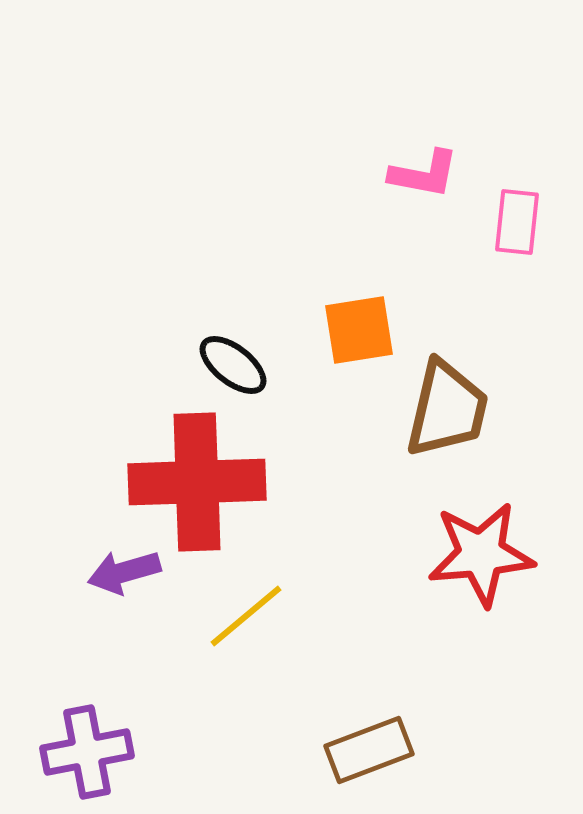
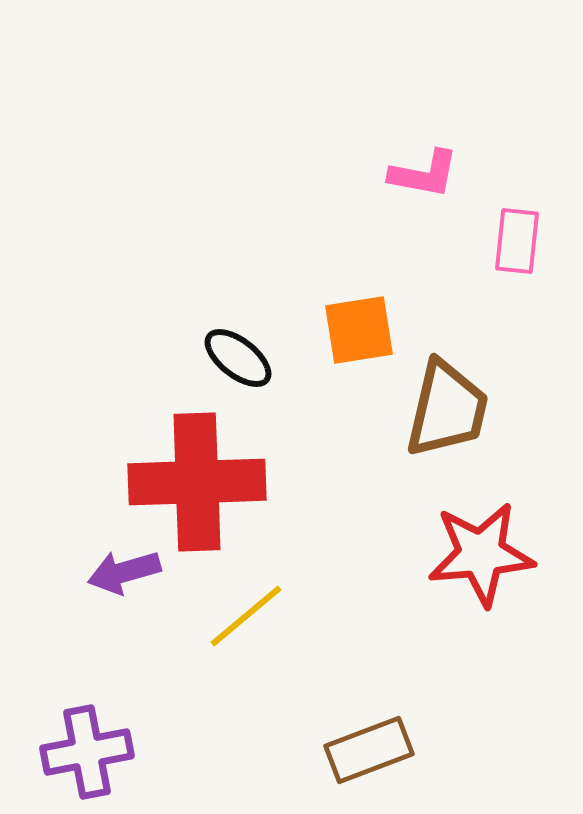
pink rectangle: moved 19 px down
black ellipse: moved 5 px right, 7 px up
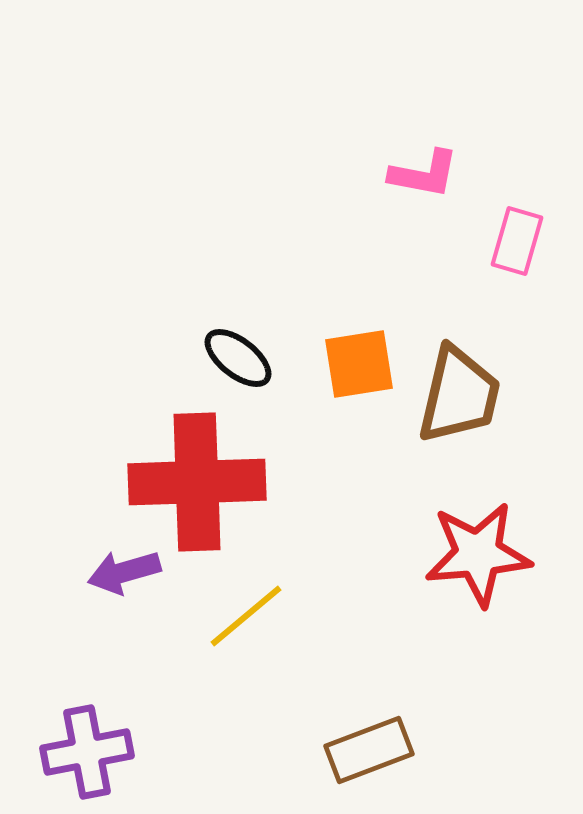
pink rectangle: rotated 10 degrees clockwise
orange square: moved 34 px down
brown trapezoid: moved 12 px right, 14 px up
red star: moved 3 px left
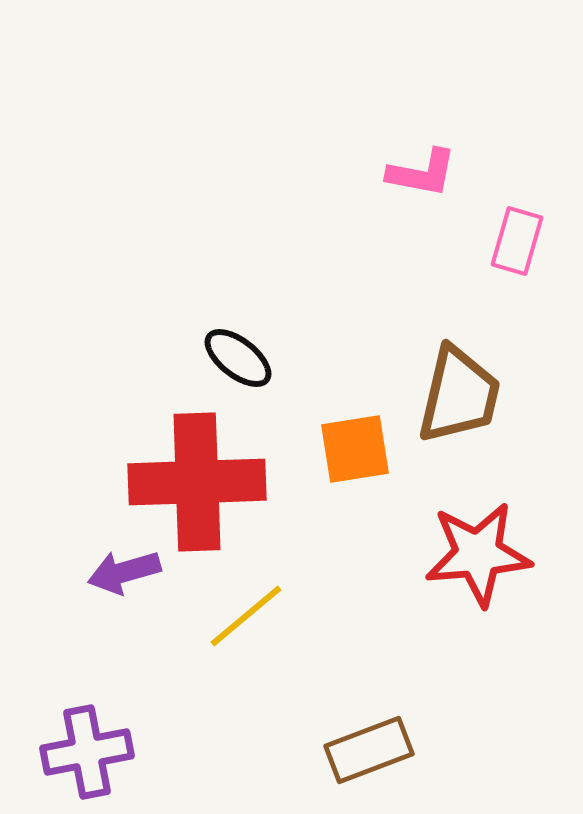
pink L-shape: moved 2 px left, 1 px up
orange square: moved 4 px left, 85 px down
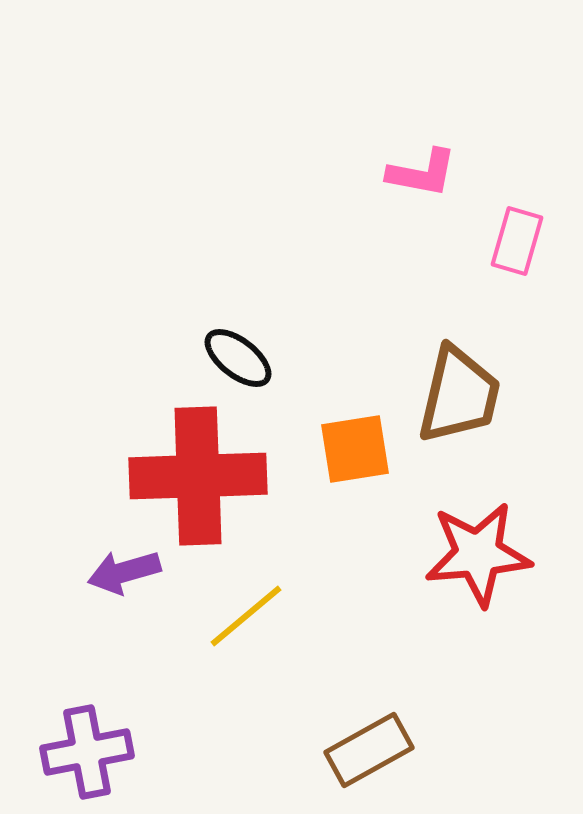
red cross: moved 1 px right, 6 px up
brown rectangle: rotated 8 degrees counterclockwise
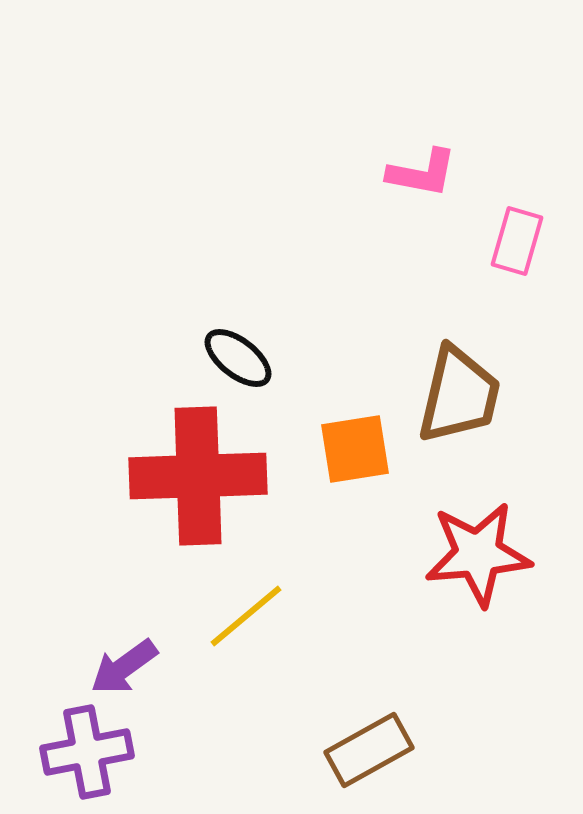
purple arrow: moved 95 px down; rotated 20 degrees counterclockwise
